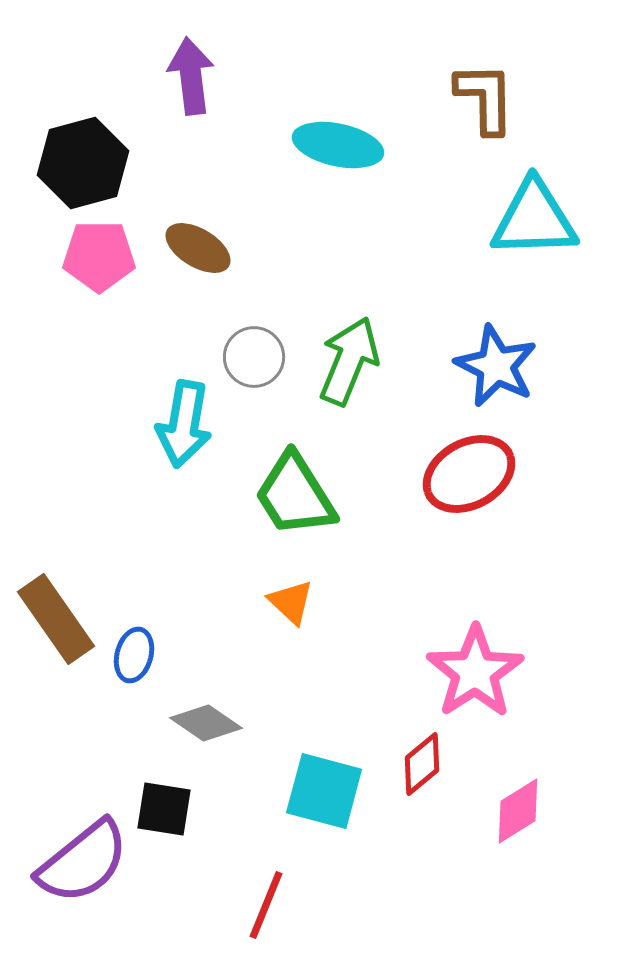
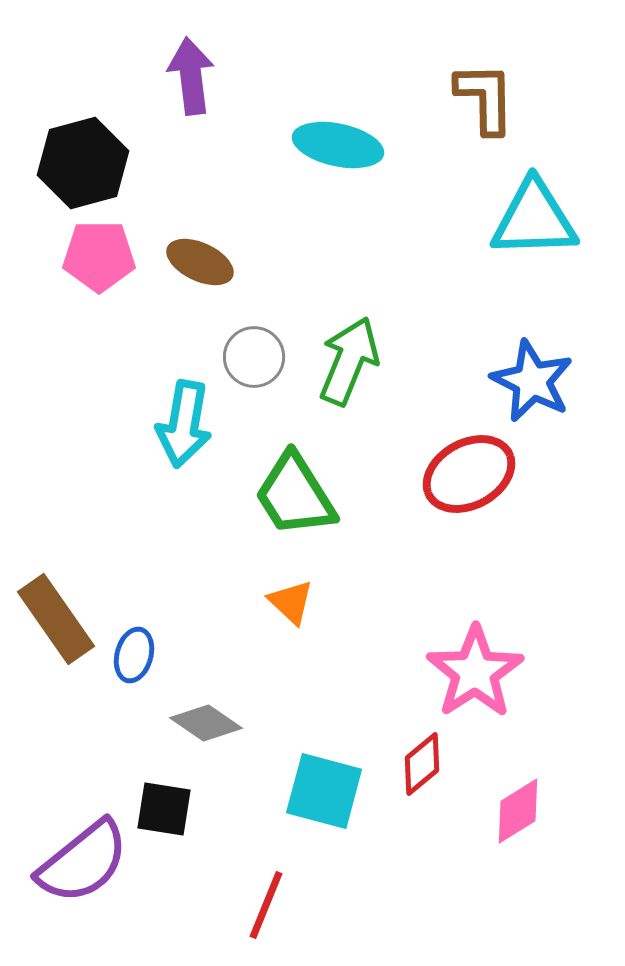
brown ellipse: moved 2 px right, 14 px down; rotated 6 degrees counterclockwise
blue star: moved 36 px right, 15 px down
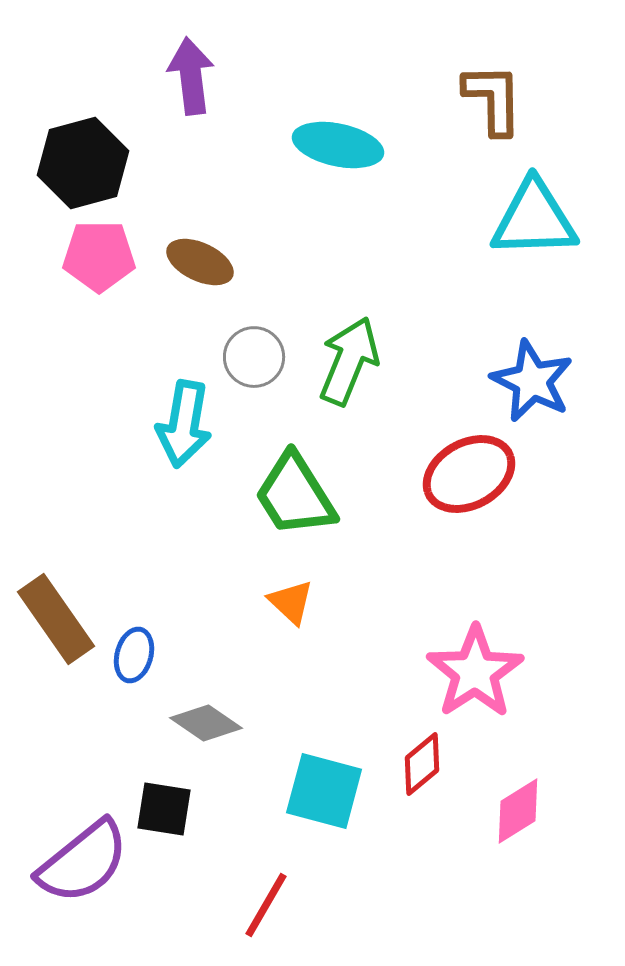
brown L-shape: moved 8 px right, 1 px down
red line: rotated 8 degrees clockwise
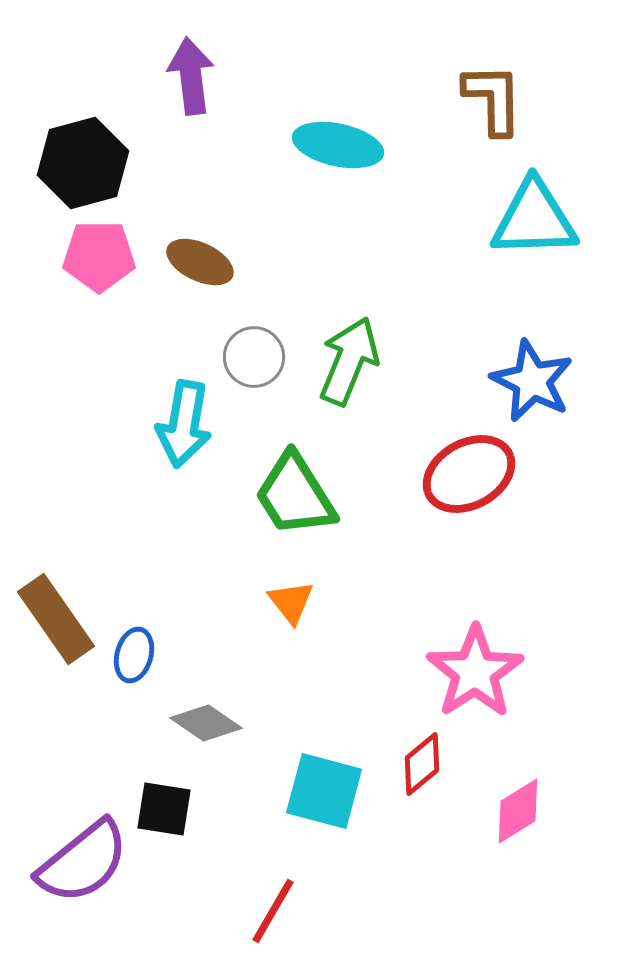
orange triangle: rotated 9 degrees clockwise
red line: moved 7 px right, 6 px down
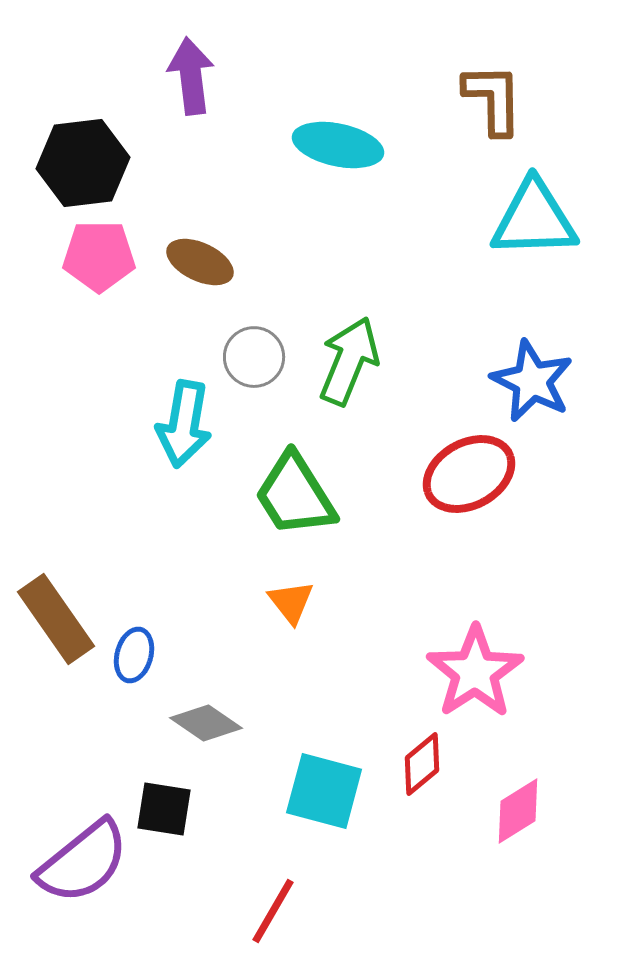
black hexagon: rotated 8 degrees clockwise
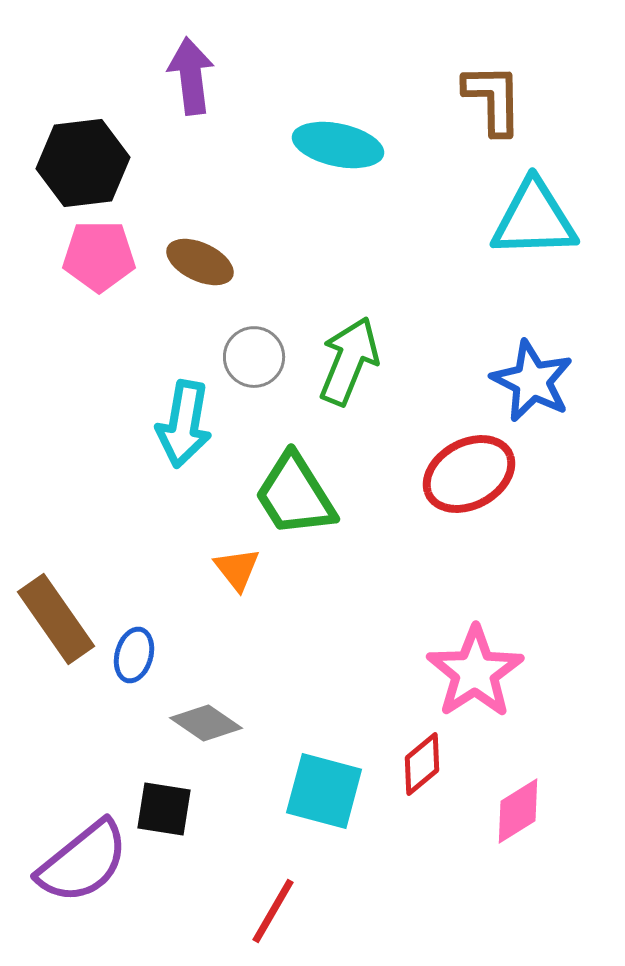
orange triangle: moved 54 px left, 33 px up
